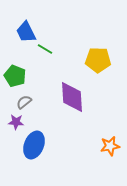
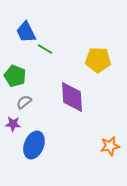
purple star: moved 3 px left, 2 px down
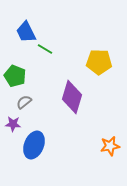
yellow pentagon: moved 1 px right, 2 px down
purple diamond: rotated 20 degrees clockwise
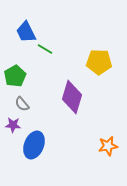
green pentagon: rotated 20 degrees clockwise
gray semicircle: moved 2 px left, 2 px down; rotated 91 degrees counterclockwise
purple star: moved 1 px down
orange star: moved 2 px left
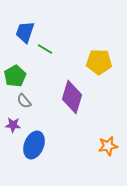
blue trapezoid: moved 1 px left; rotated 45 degrees clockwise
gray semicircle: moved 2 px right, 3 px up
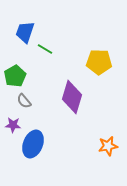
blue ellipse: moved 1 px left, 1 px up
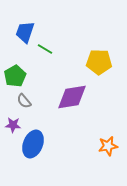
purple diamond: rotated 64 degrees clockwise
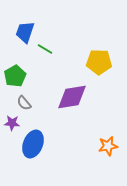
gray semicircle: moved 2 px down
purple star: moved 1 px left, 2 px up
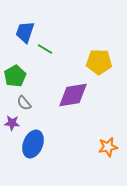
purple diamond: moved 1 px right, 2 px up
orange star: moved 1 px down
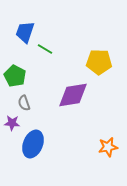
green pentagon: rotated 15 degrees counterclockwise
gray semicircle: rotated 21 degrees clockwise
